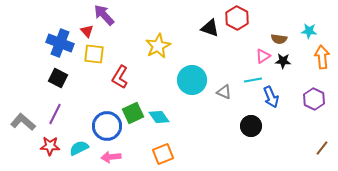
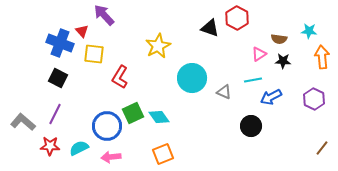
red triangle: moved 5 px left
pink triangle: moved 4 px left, 2 px up
cyan circle: moved 2 px up
blue arrow: rotated 85 degrees clockwise
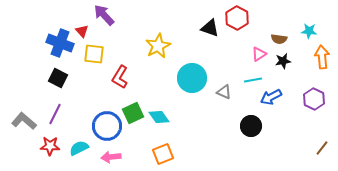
black star: rotated 14 degrees counterclockwise
gray L-shape: moved 1 px right, 1 px up
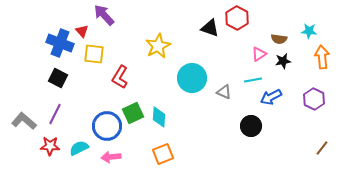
cyan diamond: rotated 40 degrees clockwise
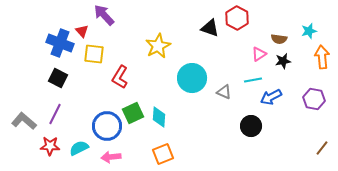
cyan star: rotated 21 degrees counterclockwise
purple hexagon: rotated 15 degrees counterclockwise
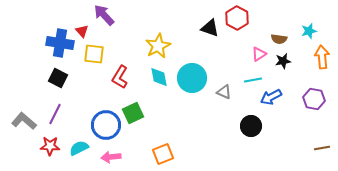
blue cross: rotated 12 degrees counterclockwise
cyan diamond: moved 40 px up; rotated 15 degrees counterclockwise
blue circle: moved 1 px left, 1 px up
brown line: rotated 42 degrees clockwise
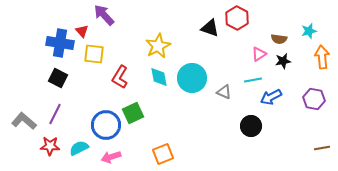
pink arrow: rotated 12 degrees counterclockwise
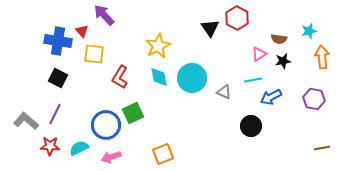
black triangle: rotated 36 degrees clockwise
blue cross: moved 2 px left, 2 px up
gray L-shape: moved 2 px right
